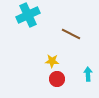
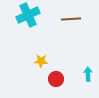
brown line: moved 15 px up; rotated 30 degrees counterclockwise
yellow star: moved 11 px left
red circle: moved 1 px left
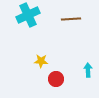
cyan arrow: moved 4 px up
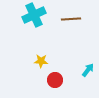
cyan cross: moved 6 px right
cyan arrow: rotated 40 degrees clockwise
red circle: moved 1 px left, 1 px down
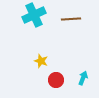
yellow star: rotated 16 degrees clockwise
cyan arrow: moved 5 px left, 8 px down; rotated 16 degrees counterclockwise
red circle: moved 1 px right
